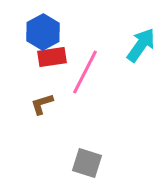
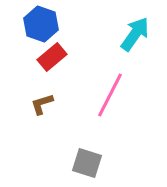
blue hexagon: moved 2 px left, 8 px up; rotated 12 degrees counterclockwise
cyan arrow: moved 6 px left, 11 px up
red rectangle: rotated 32 degrees counterclockwise
pink line: moved 25 px right, 23 px down
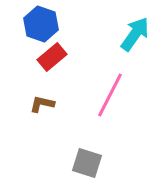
brown L-shape: rotated 30 degrees clockwise
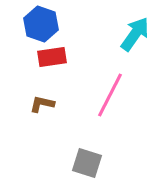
red rectangle: rotated 32 degrees clockwise
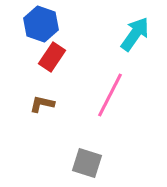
red rectangle: rotated 48 degrees counterclockwise
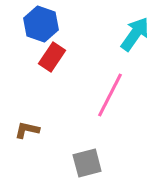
brown L-shape: moved 15 px left, 26 px down
gray square: rotated 32 degrees counterclockwise
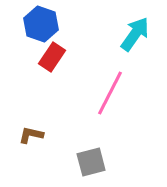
pink line: moved 2 px up
brown L-shape: moved 4 px right, 5 px down
gray square: moved 4 px right, 1 px up
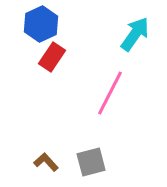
blue hexagon: rotated 16 degrees clockwise
brown L-shape: moved 15 px right, 27 px down; rotated 35 degrees clockwise
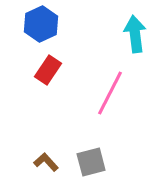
cyan arrow: rotated 42 degrees counterclockwise
red rectangle: moved 4 px left, 13 px down
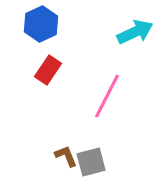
cyan arrow: moved 2 px up; rotated 72 degrees clockwise
pink line: moved 3 px left, 3 px down
brown L-shape: moved 20 px right, 6 px up; rotated 20 degrees clockwise
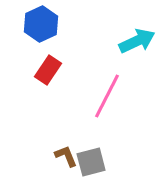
cyan arrow: moved 2 px right, 9 px down
